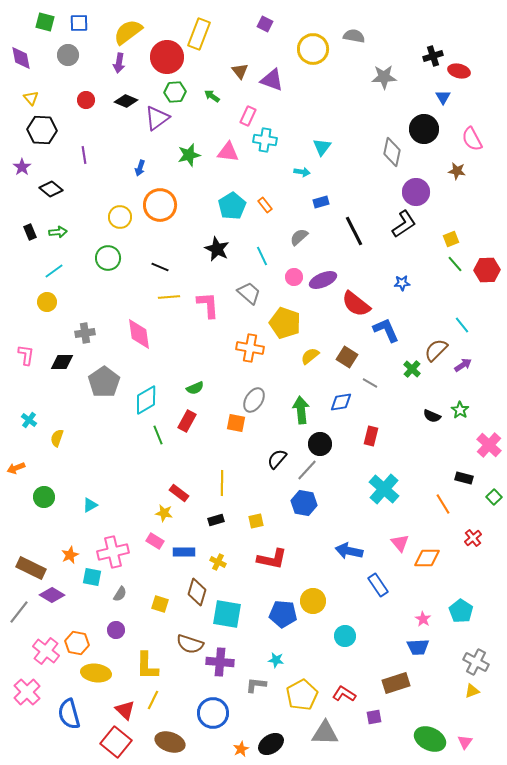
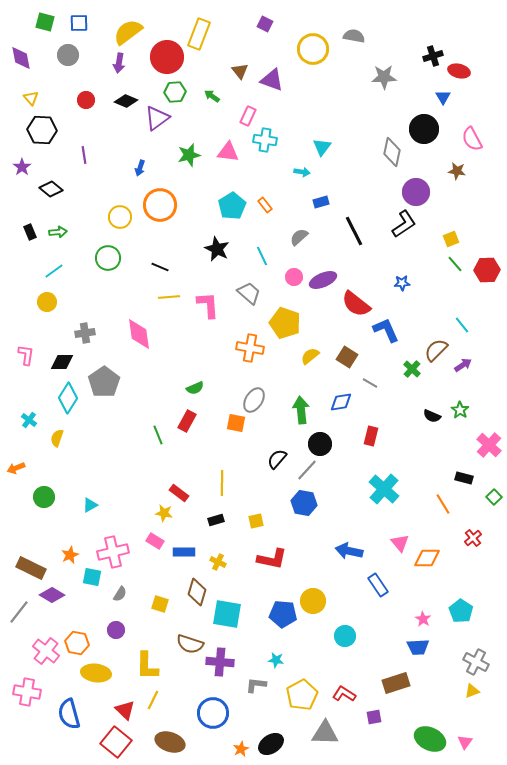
cyan diamond at (146, 400): moved 78 px left, 2 px up; rotated 28 degrees counterclockwise
pink cross at (27, 692): rotated 36 degrees counterclockwise
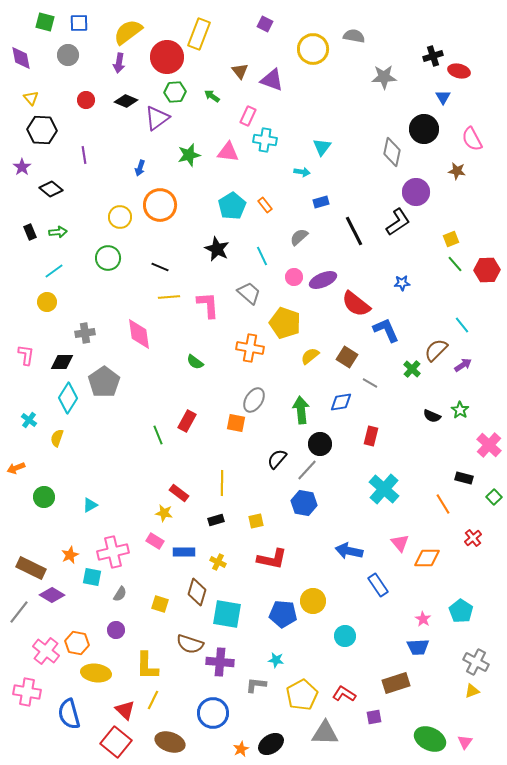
black L-shape at (404, 224): moved 6 px left, 2 px up
green semicircle at (195, 388): moved 26 px up; rotated 60 degrees clockwise
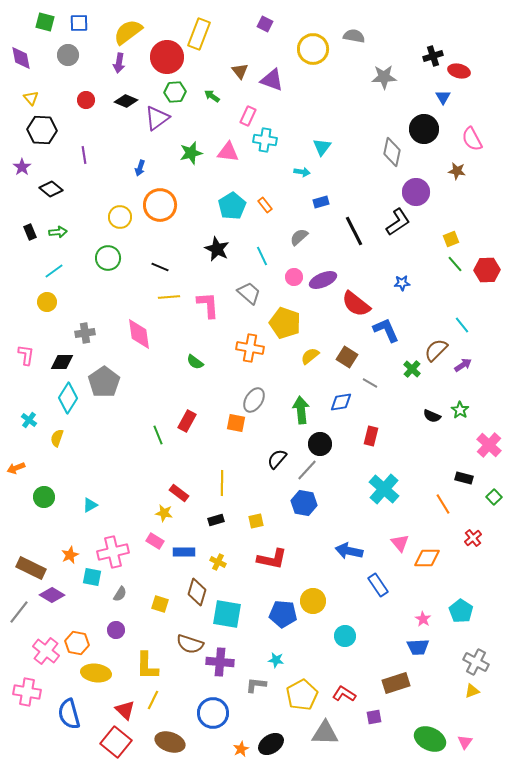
green star at (189, 155): moved 2 px right, 2 px up
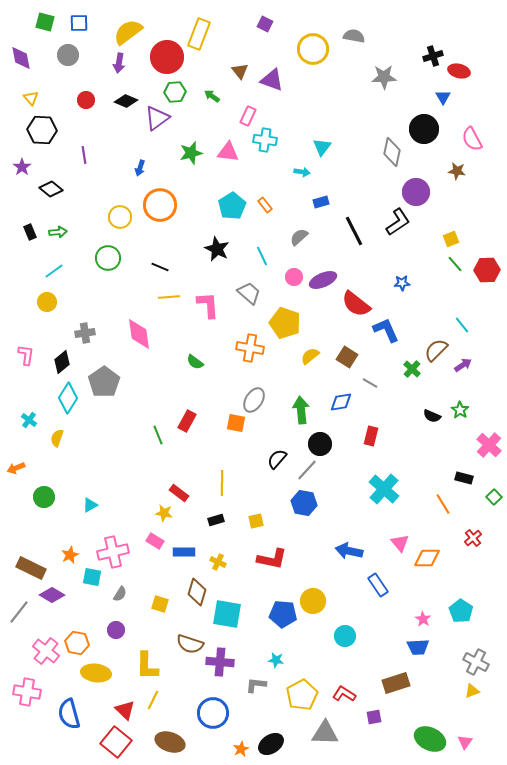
black diamond at (62, 362): rotated 40 degrees counterclockwise
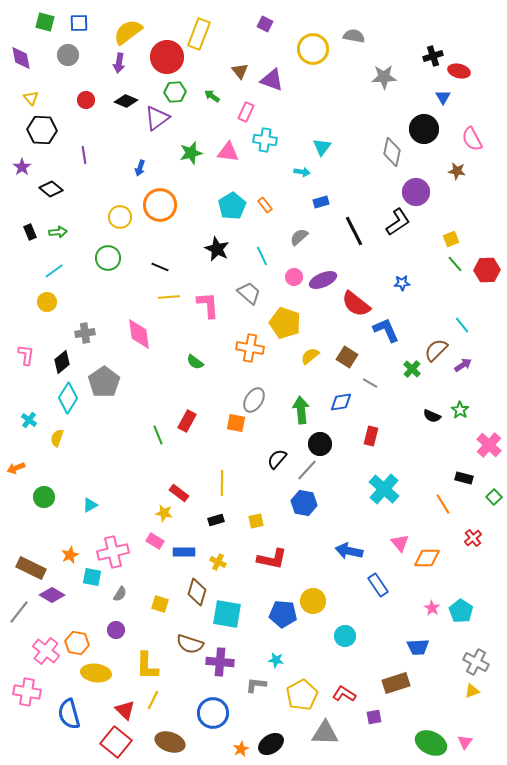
pink rectangle at (248, 116): moved 2 px left, 4 px up
pink star at (423, 619): moved 9 px right, 11 px up
green ellipse at (430, 739): moved 1 px right, 4 px down
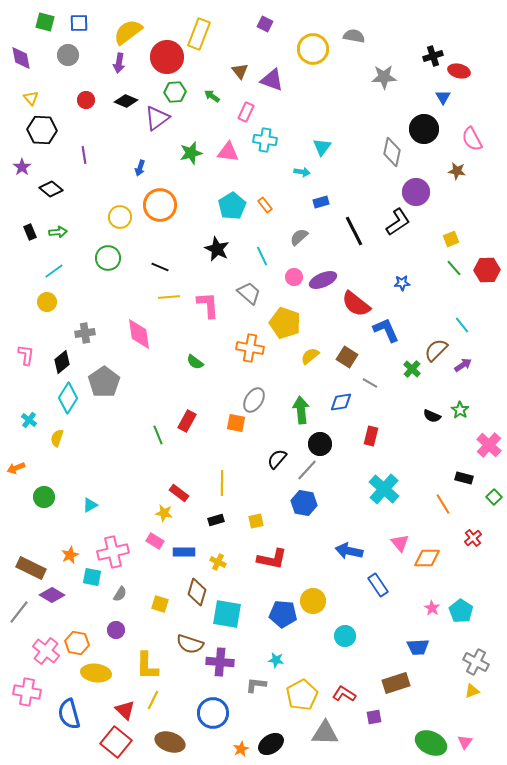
green line at (455, 264): moved 1 px left, 4 px down
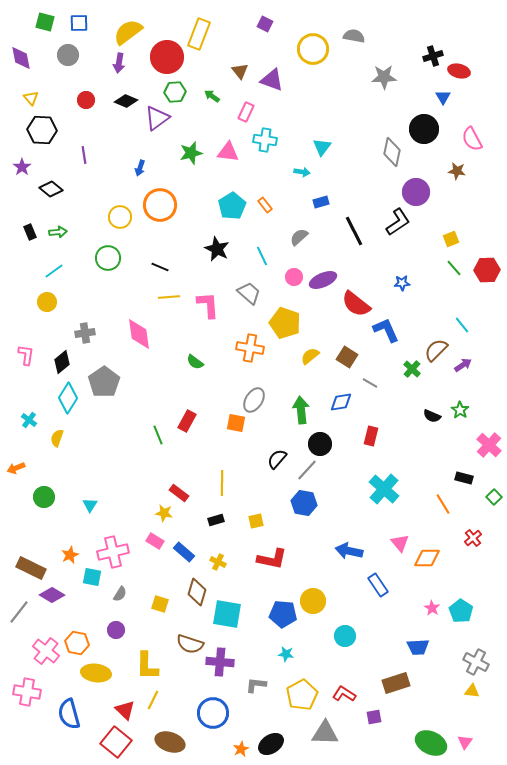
cyan triangle at (90, 505): rotated 28 degrees counterclockwise
blue rectangle at (184, 552): rotated 40 degrees clockwise
cyan star at (276, 660): moved 10 px right, 6 px up
yellow triangle at (472, 691): rotated 28 degrees clockwise
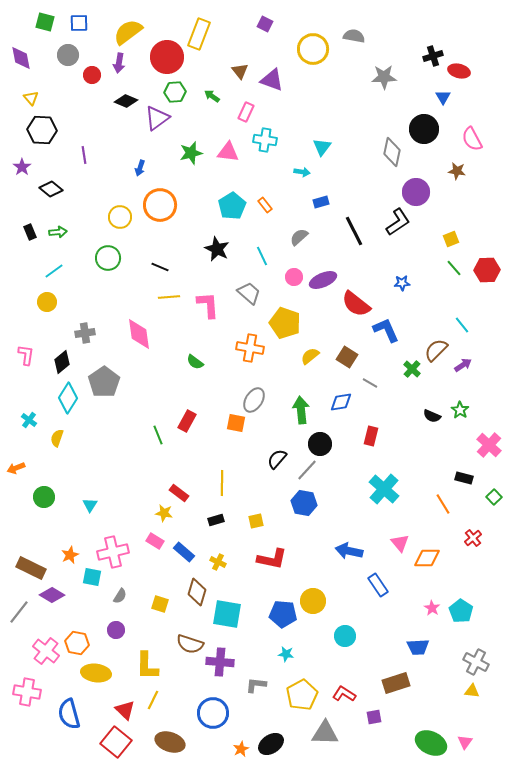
red circle at (86, 100): moved 6 px right, 25 px up
gray semicircle at (120, 594): moved 2 px down
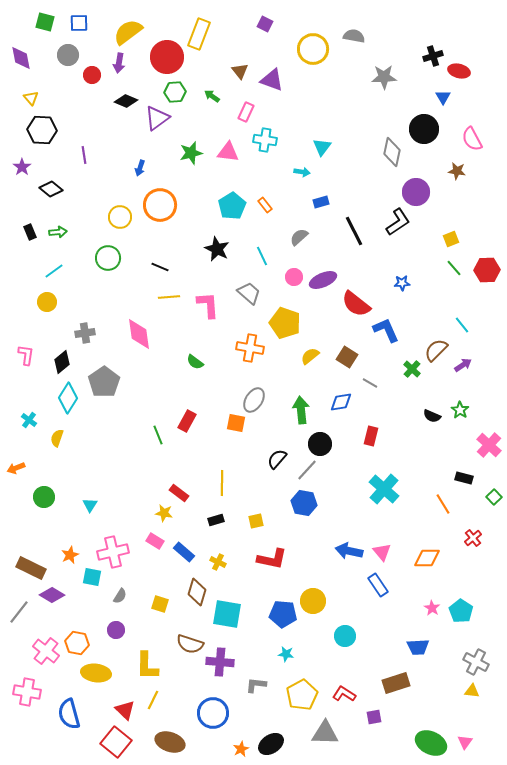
pink triangle at (400, 543): moved 18 px left, 9 px down
